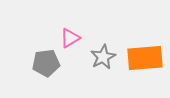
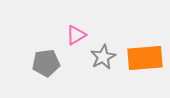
pink triangle: moved 6 px right, 3 px up
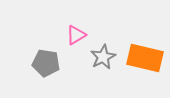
orange rectangle: rotated 18 degrees clockwise
gray pentagon: rotated 16 degrees clockwise
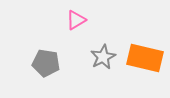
pink triangle: moved 15 px up
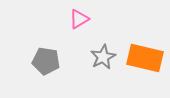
pink triangle: moved 3 px right, 1 px up
gray pentagon: moved 2 px up
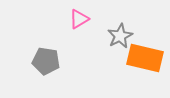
gray star: moved 17 px right, 21 px up
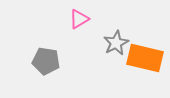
gray star: moved 4 px left, 7 px down
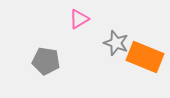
gray star: rotated 25 degrees counterclockwise
orange rectangle: moved 1 px up; rotated 9 degrees clockwise
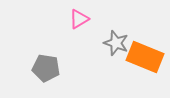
gray pentagon: moved 7 px down
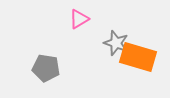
orange rectangle: moved 7 px left; rotated 6 degrees counterclockwise
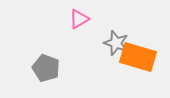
gray pentagon: rotated 12 degrees clockwise
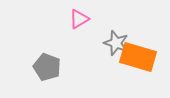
gray pentagon: moved 1 px right, 1 px up
